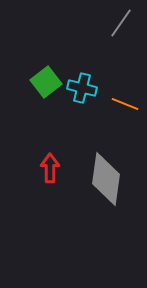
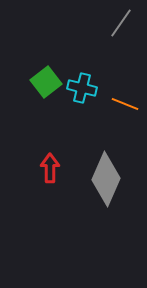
gray diamond: rotated 16 degrees clockwise
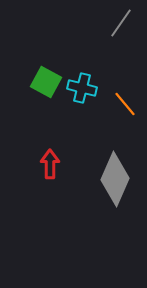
green square: rotated 24 degrees counterclockwise
orange line: rotated 28 degrees clockwise
red arrow: moved 4 px up
gray diamond: moved 9 px right
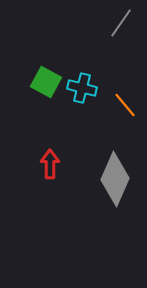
orange line: moved 1 px down
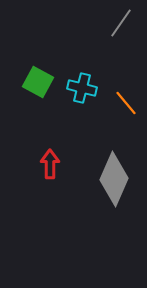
green square: moved 8 px left
orange line: moved 1 px right, 2 px up
gray diamond: moved 1 px left
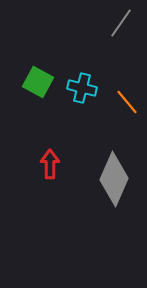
orange line: moved 1 px right, 1 px up
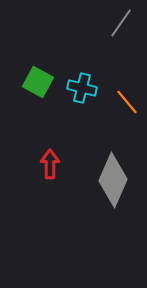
gray diamond: moved 1 px left, 1 px down
